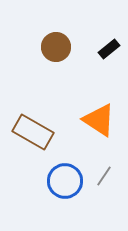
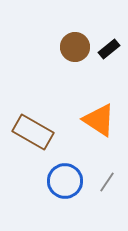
brown circle: moved 19 px right
gray line: moved 3 px right, 6 px down
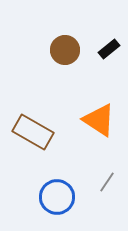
brown circle: moved 10 px left, 3 px down
blue circle: moved 8 px left, 16 px down
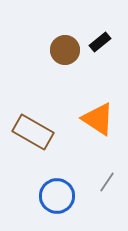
black rectangle: moved 9 px left, 7 px up
orange triangle: moved 1 px left, 1 px up
blue circle: moved 1 px up
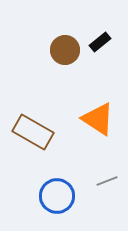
gray line: moved 1 px up; rotated 35 degrees clockwise
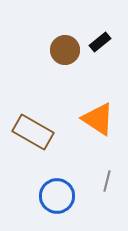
gray line: rotated 55 degrees counterclockwise
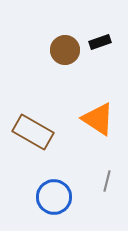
black rectangle: rotated 20 degrees clockwise
blue circle: moved 3 px left, 1 px down
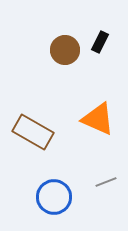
black rectangle: rotated 45 degrees counterclockwise
orange triangle: rotated 9 degrees counterclockwise
gray line: moved 1 px left, 1 px down; rotated 55 degrees clockwise
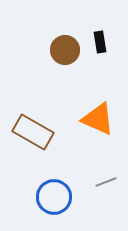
black rectangle: rotated 35 degrees counterclockwise
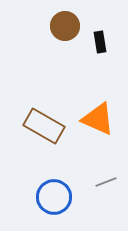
brown circle: moved 24 px up
brown rectangle: moved 11 px right, 6 px up
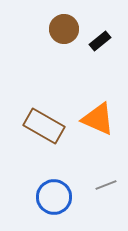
brown circle: moved 1 px left, 3 px down
black rectangle: moved 1 px up; rotated 60 degrees clockwise
gray line: moved 3 px down
